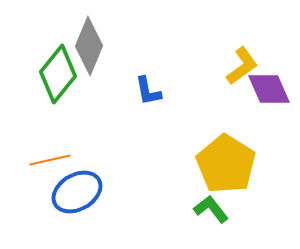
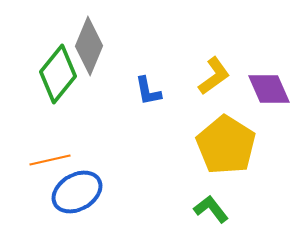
yellow L-shape: moved 28 px left, 10 px down
yellow pentagon: moved 19 px up
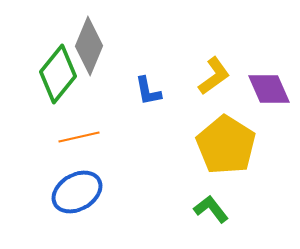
orange line: moved 29 px right, 23 px up
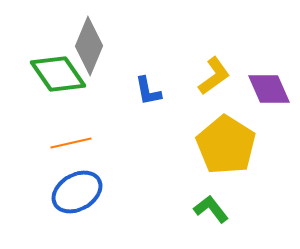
green diamond: rotated 74 degrees counterclockwise
orange line: moved 8 px left, 6 px down
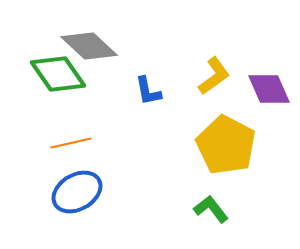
gray diamond: rotated 70 degrees counterclockwise
yellow pentagon: rotated 4 degrees counterclockwise
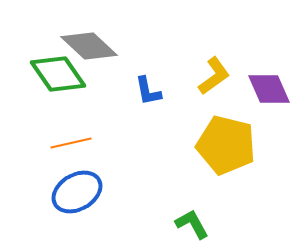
yellow pentagon: rotated 14 degrees counterclockwise
green L-shape: moved 19 px left, 15 px down; rotated 9 degrees clockwise
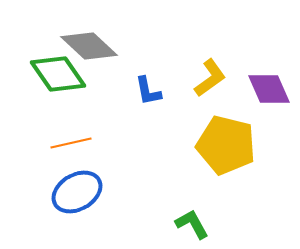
yellow L-shape: moved 4 px left, 2 px down
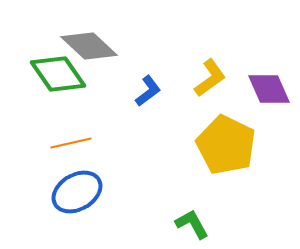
blue L-shape: rotated 116 degrees counterclockwise
yellow pentagon: rotated 12 degrees clockwise
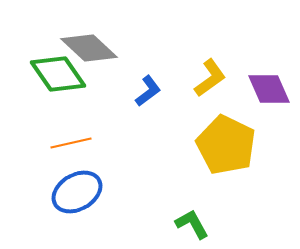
gray diamond: moved 2 px down
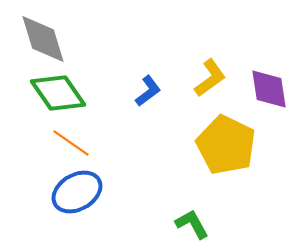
gray diamond: moved 46 px left, 9 px up; rotated 30 degrees clockwise
green diamond: moved 19 px down
purple diamond: rotated 15 degrees clockwise
orange line: rotated 48 degrees clockwise
